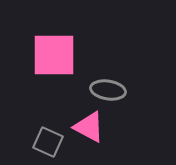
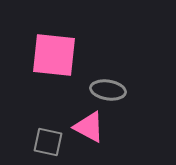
pink square: rotated 6 degrees clockwise
gray square: rotated 12 degrees counterclockwise
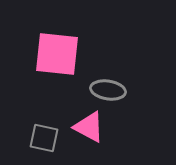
pink square: moved 3 px right, 1 px up
gray square: moved 4 px left, 4 px up
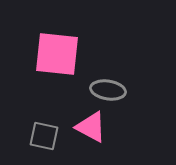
pink triangle: moved 2 px right
gray square: moved 2 px up
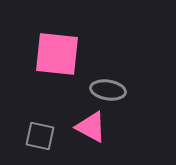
gray square: moved 4 px left
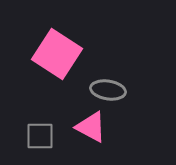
pink square: rotated 27 degrees clockwise
gray square: rotated 12 degrees counterclockwise
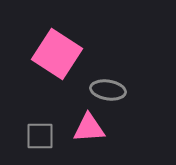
pink triangle: moved 2 px left, 1 px down; rotated 32 degrees counterclockwise
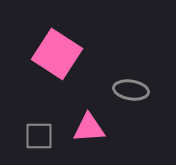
gray ellipse: moved 23 px right
gray square: moved 1 px left
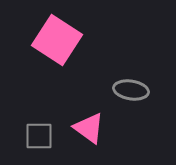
pink square: moved 14 px up
pink triangle: rotated 40 degrees clockwise
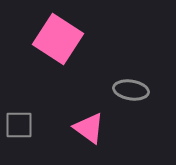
pink square: moved 1 px right, 1 px up
gray square: moved 20 px left, 11 px up
